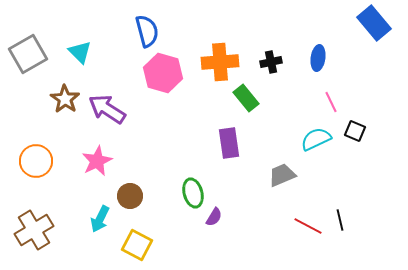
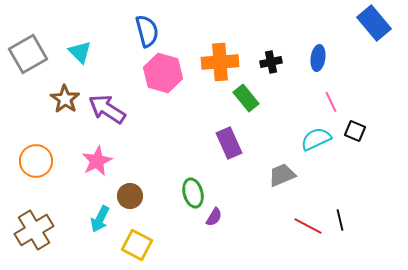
purple rectangle: rotated 16 degrees counterclockwise
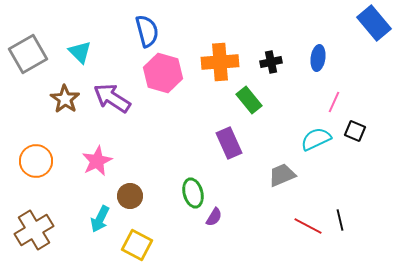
green rectangle: moved 3 px right, 2 px down
pink line: moved 3 px right; rotated 50 degrees clockwise
purple arrow: moved 5 px right, 11 px up
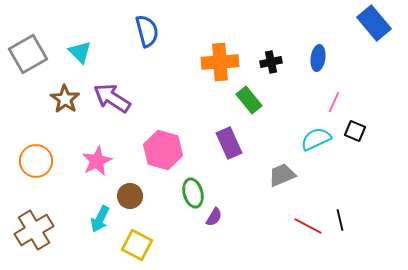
pink hexagon: moved 77 px down
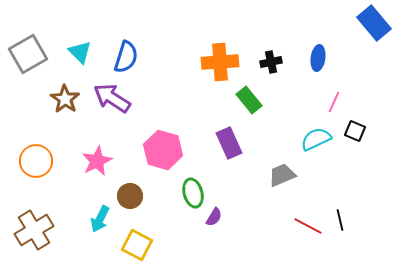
blue semicircle: moved 21 px left, 26 px down; rotated 32 degrees clockwise
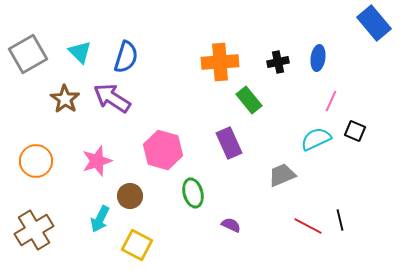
black cross: moved 7 px right
pink line: moved 3 px left, 1 px up
pink star: rotated 8 degrees clockwise
purple semicircle: moved 17 px right, 8 px down; rotated 96 degrees counterclockwise
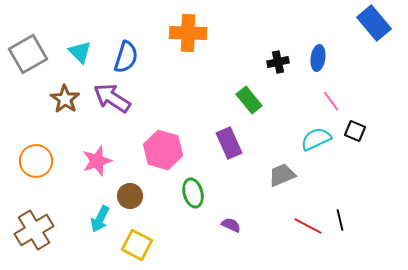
orange cross: moved 32 px left, 29 px up; rotated 6 degrees clockwise
pink line: rotated 60 degrees counterclockwise
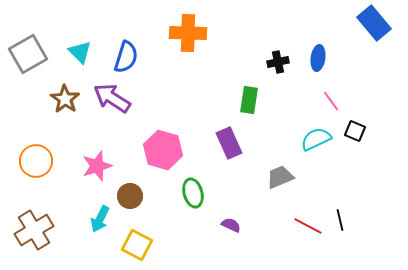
green rectangle: rotated 48 degrees clockwise
pink star: moved 5 px down
gray trapezoid: moved 2 px left, 2 px down
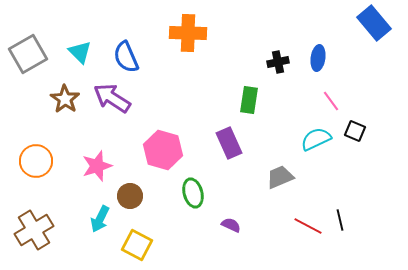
blue semicircle: rotated 140 degrees clockwise
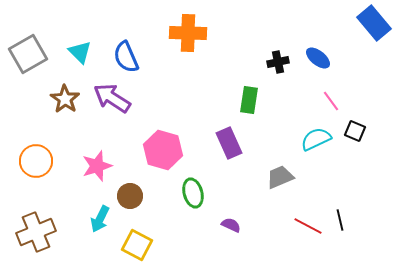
blue ellipse: rotated 60 degrees counterclockwise
brown cross: moved 2 px right, 2 px down; rotated 9 degrees clockwise
